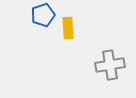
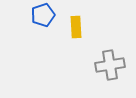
yellow rectangle: moved 8 px right, 1 px up
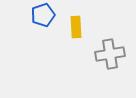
gray cross: moved 11 px up
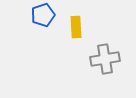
gray cross: moved 5 px left, 5 px down
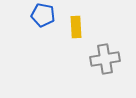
blue pentagon: rotated 30 degrees clockwise
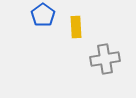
blue pentagon: rotated 25 degrees clockwise
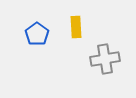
blue pentagon: moved 6 px left, 19 px down
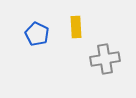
blue pentagon: rotated 10 degrees counterclockwise
